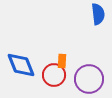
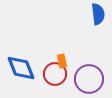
orange rectangle: rotated 16 degrees counterclockwise
blue diamond: moved 3 px down
red circle: moved 1 px right, 1 px up
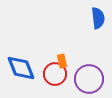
blue semicircle: moved 4 px down
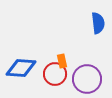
blue semicircle: moved 5 px down
blue diamond: rotated 64 degrees counterclockwise
purple circle: moved 2 px left
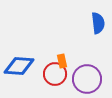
blue diamond: moved 2 px left, 2 px up
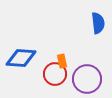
blue diamond: moved 2 px right, 8 px up
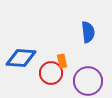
blue semicircle: moved 10 px left, 9 px down
red circle: moved 4 px left, 1 px up
purple circle: moved 1 px right, 2 px down
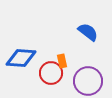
blue semicircle: rotated 45 degrees counterclockwise
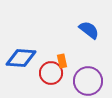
blue semicircle: moved 1 px right, 2 px up
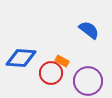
orange rectangle: rotated 48 degrees counterclockwise
